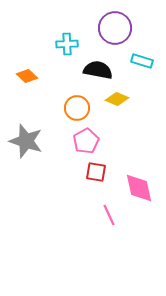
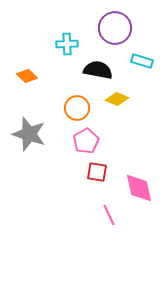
gray star: moved 3 px right, 7 px up
red square: moved 1 px right
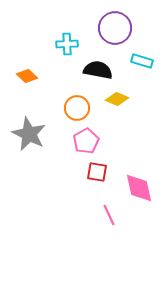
gray star: rotated 8 degrees clockwise
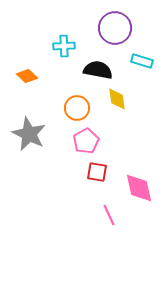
cyan cross: moved 3 px left, 2 px down
yellow diamond: rotated 60 degrees clockwise
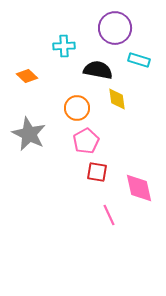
cyan rectangle: moved 3 px left, 1 px up
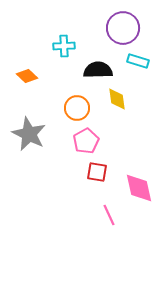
purple circle: moved 8 px right
cyan rectangle: moved 1 px left, 1 px down
black semicircle: rotated 12 degrees counterclockwise
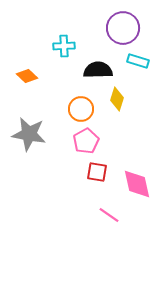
yellow diamond: rotated 25 degrees clockwise
orange circle: moved 4 px right, 1 px down
gray star: rotated 16 degrees counterclockwise
pink diamond: moved 2 px left, 4 px up
pink line: rotated 30 degrees counterclockwise
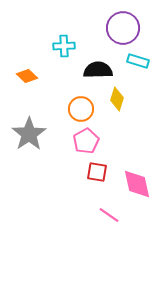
gray star: rotated 28 degrees clockwise
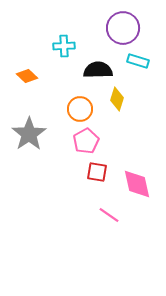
orange circle: moved 1 px left
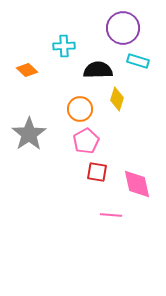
orange diamond: moved 6 px up
pink line: moved 2 px right; rotated 30 degrees counterclockwise
